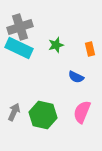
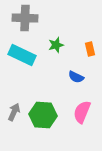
gray cross: moved 5 px right, 9 px up; rotated 20 degrees clockwise
cyan rectangle: moved 3 px right, 7 px down
green hexagon: rotated 8 degrees counterclockwise
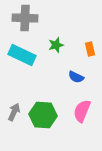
pink semicircle: moved 1 px up
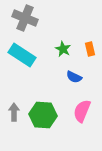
gray cross: rotated 20 degrees clockwise
green star: moved 7 px right, 4 px down; rotated 28 degrees counterclockwise
cyan rectangle: rotated 8 degrees clockwise
blue semicircle: moved 2 px left
gray arrow: rotated 24 degrees counterclockwise
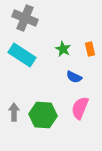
pink semicircle: moved 2 px left, 3 px up
